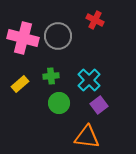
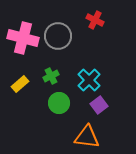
green cross: rotated 21 degrees counterclockwise
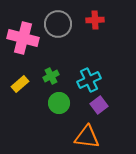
red cross: rotated 30 degrees counterclockwise
gray circle: moved 12 px up
cyan cross: rotated 20 degrees clockwise
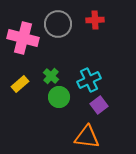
green cross: rotated 21 degrees counterclockwise
green circle: moved 6 px up
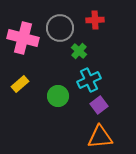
gray circle: moved 2 px right, 4 px down
green cross: moved 28 px right, 25 px up
green circle: moved 1 px left, 1 px up
orange triangle: moved 13 px right; rotated 12 degrees counterclockwise
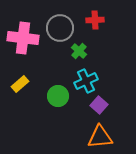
pink cross: rotated 8 degrees counterclockwise
cyan cross: moved 3 px left, 1 px down
purple square: rotated 12 degrees counterclockwise
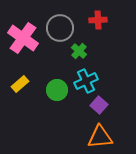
red cross: moved 3 px right
pink cross: rotated 28 degrees clockwise
green circle: moved 1 px left, 6 px up
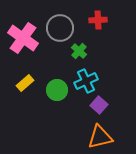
yellow rectangle: moved 5 px right, 1 px up
orange triangle: rotated 8 degrees counterclockwise
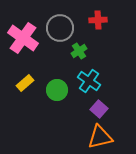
green cross: rotated 14 degrees clockwise
cyan cross: moved 3 px right; rotated 30 degrees counterclockwise
purple square: moved 4 px down
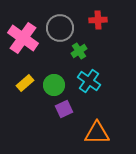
green circle: moved 3 px left, 5 px up
purple square: moved 35 px left; rotated 24 degrees clockwise
orange triangle: moved 3 px left, 4 px up; rotated 12 degrees clockwise
